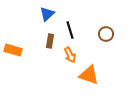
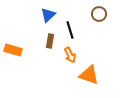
blue triangle: moved 1 px right, 1 px down
brown circle: moved 7 px left, 20 px up
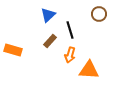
brown rectangle: rotated 32 degrees clockwise
orange arrow: rotated 42 degrees clockwise
orange triangle: moved 5 px up; rotated 15 degrees counterclockwise
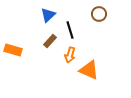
orange triangle: rotated 20 degrees clockwise
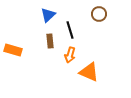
brown rectangle: rotated 48 degrees counterclockwise
orange triangle: moved 2 px down
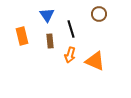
blue triangle: moved 1 px left; rotated 21 degrees counterclockwise
black line: moved 1 px right, 1 px up
orange rectangle: moved 9 px right, 14 px up; rotated 60 degrees clockwise
orange triangle: moved 6 px right, 11 px up
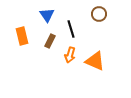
brown rectangle: rotated 32 degrees clockwise
